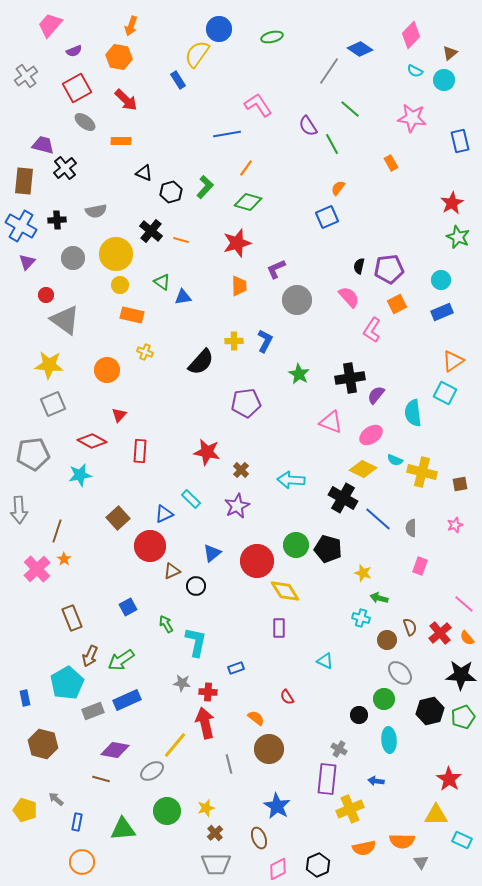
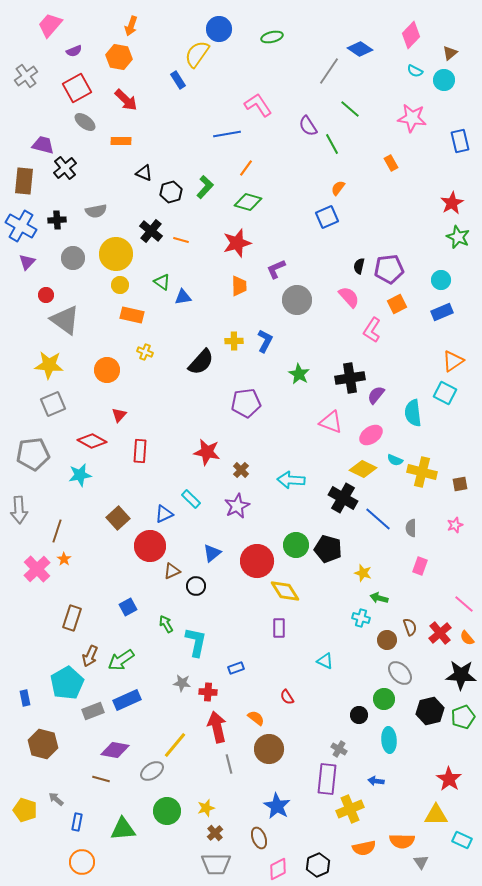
brown rectangle at (72, 618): rotated 40 degrees clockwise
red arrow at (205, 723): moved 12 px right, 4 px down
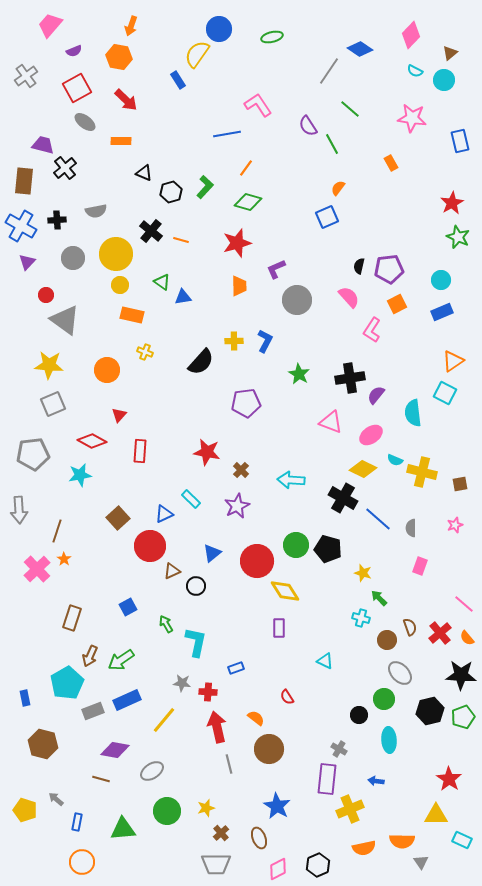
green arrow at (379, 598): rotated 30 degrees clockwise
yellow line at (175, 745): moved 11 px left, 25 px up
brown cross at (215, 833): moved 6 px right
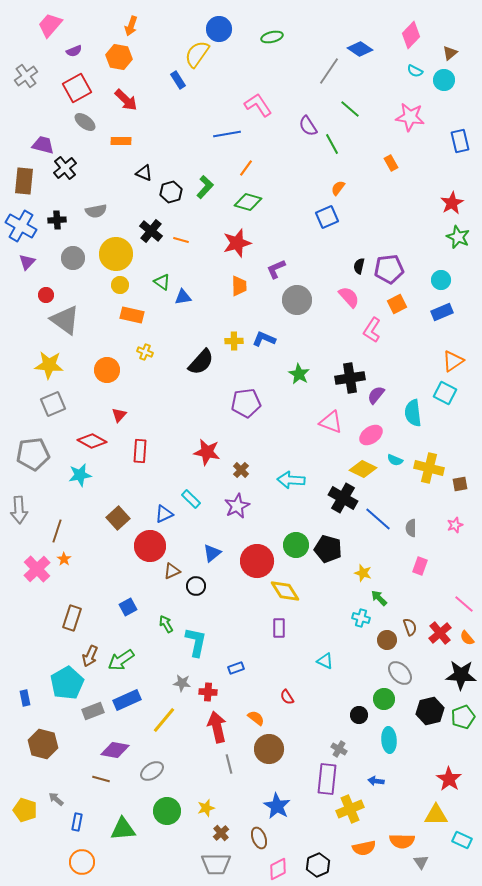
pink star at (412, 118): moved 2 px left, 1 px up
blue L-shape at (265, 341): moved 1 px left, 2 px up; rotated 95 degrees counterclockwise
yellow cross at (422, 472): moved 7 px right, 4 px up
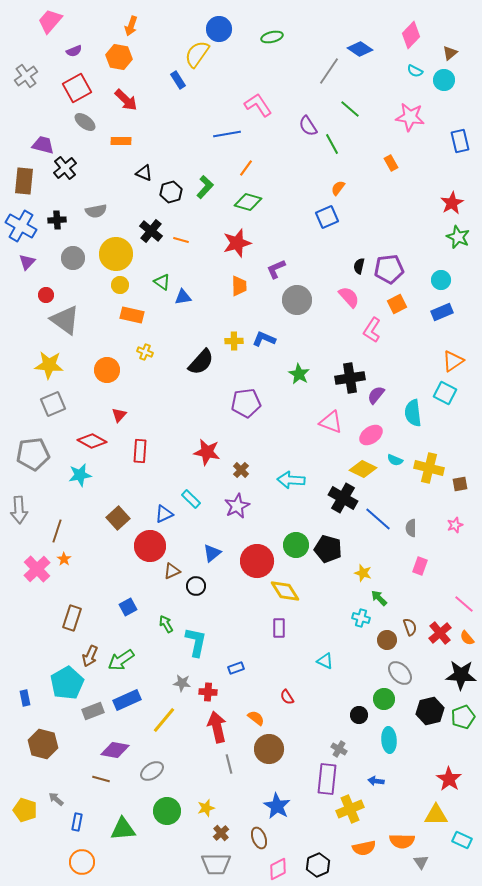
pink trapezoid at (50, 25): moved 4 px up
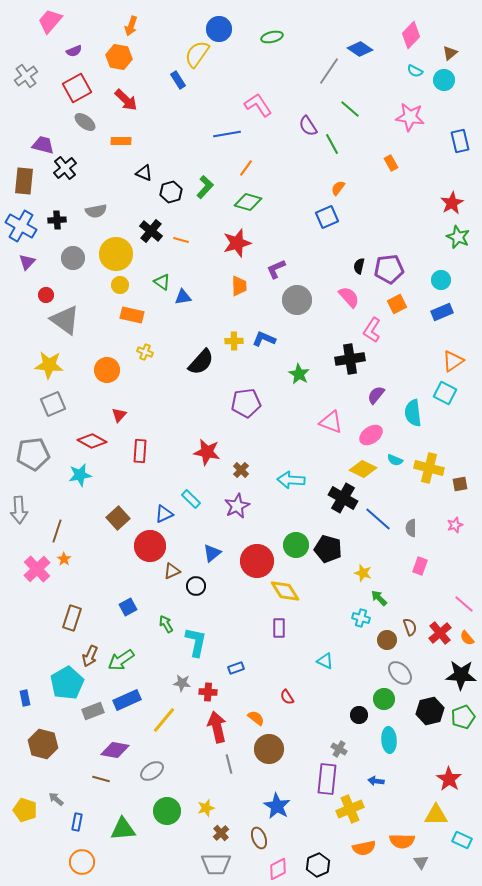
black cross at (350, 378): moved 19 px up
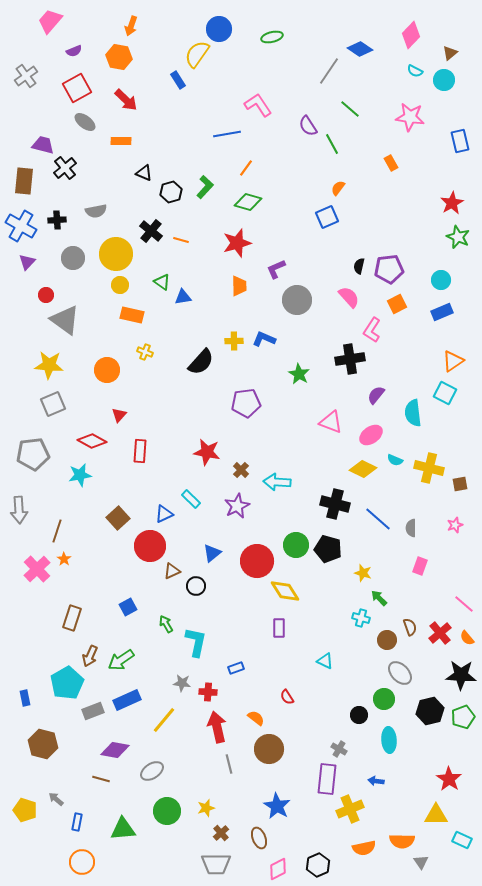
cyan arrow at (291, 480): moved 14 px left, 2 px down
black cross at (343, 498): moved 8 px left, 6 px down; rotated 16 degrees counterclockwise
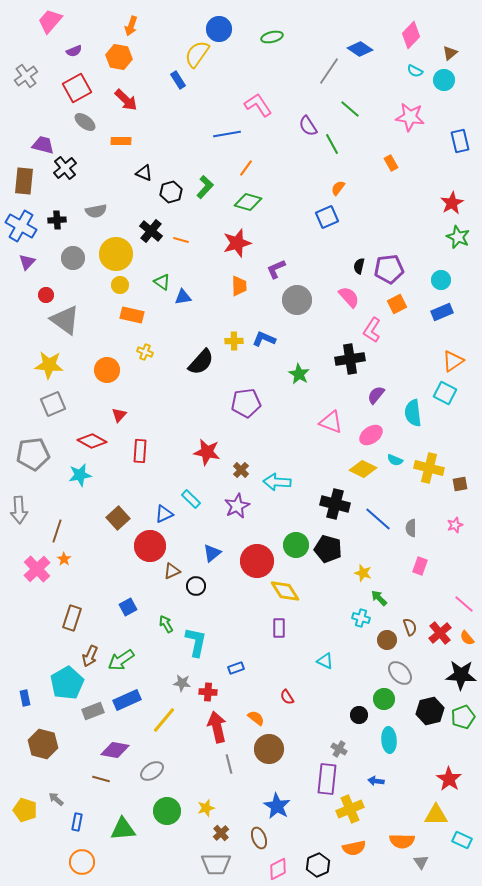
orange semicircle at (364, 848): moved 10 px left
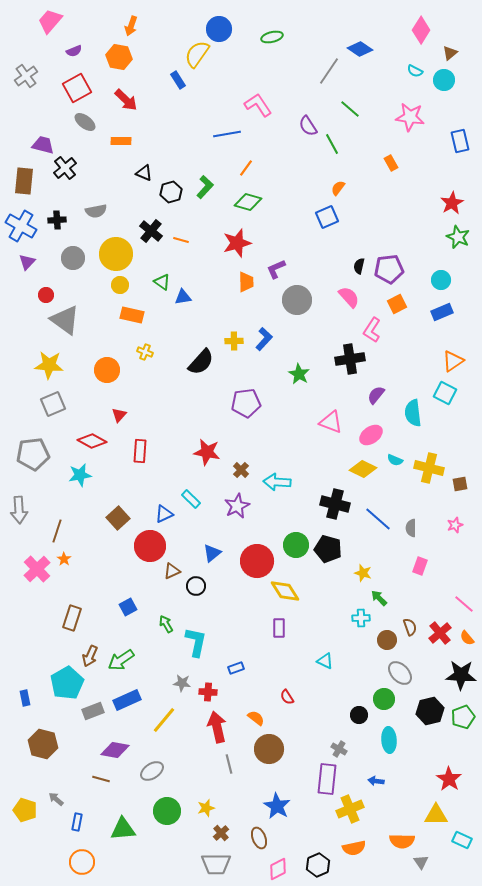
pink diamond at (411, 35): moved 10 px right, 5 px up; rotated 12 degrees counterclockwise
orange trapezoid at (239, 286): moved 7 px right, 4 px up
blue L-shape at (264, 339): rotated 110 degrees clockwise
cyan cross at (361, 618): rotated 18 degrees counterclockwise
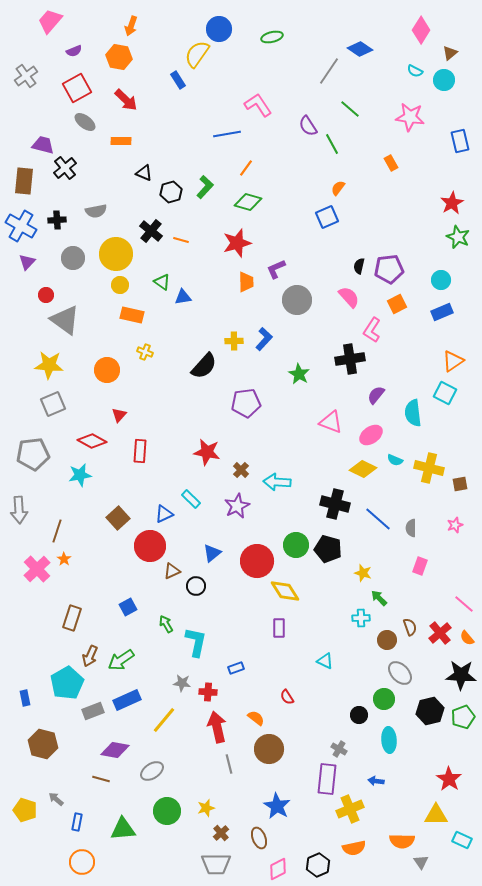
black semicircle at (201, 362): moved 3 px right, 4 px down
